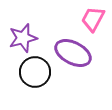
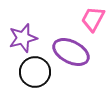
purple ellipse: moved 2 px left, 1 px up
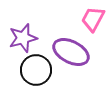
black circle: moved 1 px right, 2 px up
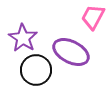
pink trapezoid: moved 2 px up
purple star: rotated 24 degrees counterclockwise
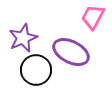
purple star: rotated 16 degrees clockwise
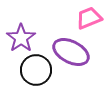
pink trapezoid: moved 4 px left, 1 px down; rotated 40 degrees clockwise
purple star: moved 2 px left; rotated 12 degrees counterclockwise
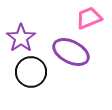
black circle: moved 5 px left, 2 px down
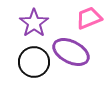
purple star: moved 13 px right, 15 px up
black circle: moved 3 px right, 10 px up
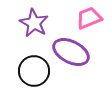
purple star: rotated 8 degrees counterclockwise
black circle: moved 9 px down
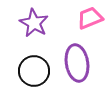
pink trapezoid: moved 1 px right
purple ellipse: moved 6 px right, 11 px down; rotated 54 degrees clockwise
